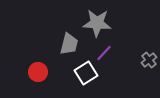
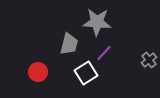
gray star: moved 1 px up
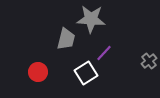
gray star: moved 6 px left, 3 px up
gray trapezoid: moved 3 px left, 5 px up
gray cross: moved 1 px down
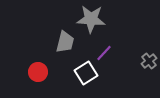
gray trapezoid: moved 1 px left, 3 px down
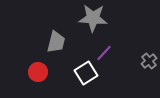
gray star: moved 2 px right, 1 px up
gray trapezoid: moved 9 px left
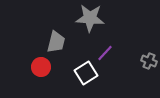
gray star: moved 3 px left
purple line: moved 1 px right
gray cross: rotated 28 degrees counterclockwise
red circle: moved 3 px right, 5 px up
